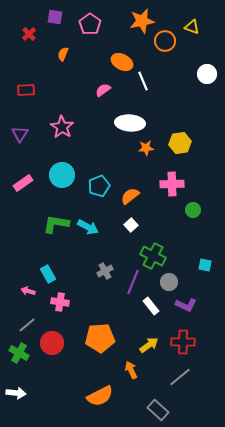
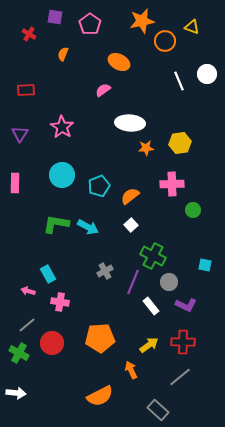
red cross at (29, 34): rotated 16 degrees counterclockwise
orange ellipse at (122, 62): moved 3 px left
white line at (143, 81): moved 36 px right
pink rectangle at (23, 183): moved 8 px left; rotated 54 degrees counterclockwise
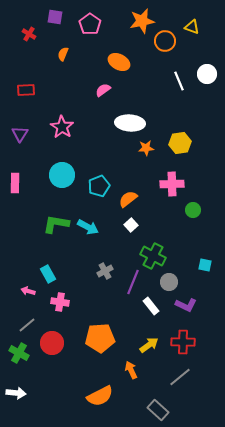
orange semicircle at (130, 196): moved 2 px left, 3 px down
